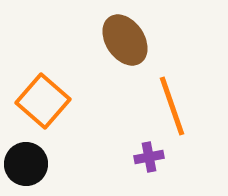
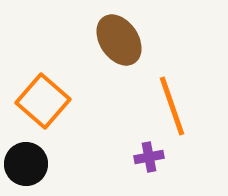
brown ellipse: moved 6 px left
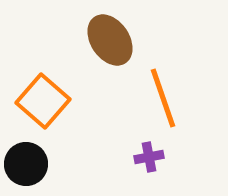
brown ellipse: moved 9 px left
orange line: moved 9 px left, 8 px up
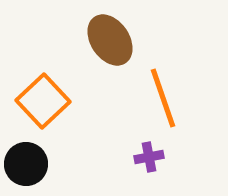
orange square: rotated 6 degrees clockwise
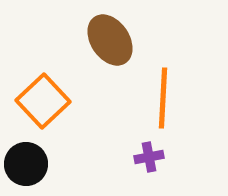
orange line: rotated 22 degrees clockwise
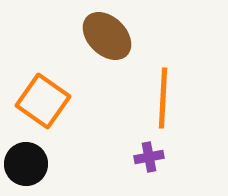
brown ellipse: moved 3 px left, 4 px up; rotated 12 degrees counterclockwise
orange square: rotated 12 degrees counterclockwise
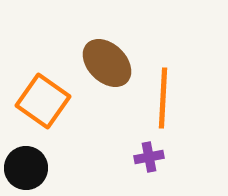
brown ellipse: moved 27 px down
black circle: moved 4 px down
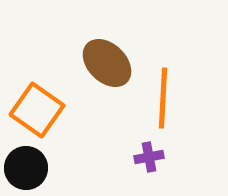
orange square: moved 6 px left, 9 px down
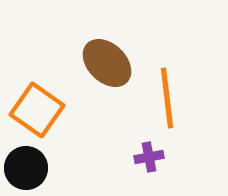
orange line: moved 4 px right; rotated 10 degrees counterclockwise
